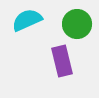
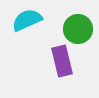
green circle: moved 1 px right, 5 px down
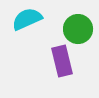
cyan semicircle: moved 1 px up
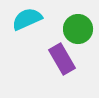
purple rectangle: moved 2 px up; rotated 16 degrees counterclockwise
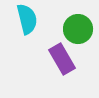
cyan semicircle: rotated 100 degrees clockwise
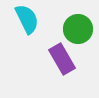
cyan semicircle: rotated 12 degrees counterclockwise
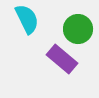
purple rectangle: rotated 20 degrees counterclockwise
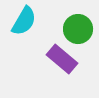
cyan semicircle: moved 3 px left, 2 px down; rotated 56 degrees clockwise
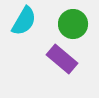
green circle: moved 5 px left, 5 px up
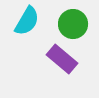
cyan semicircle: moved 3 px right
